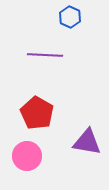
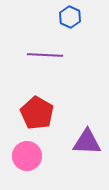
purple triangle: rotated 8 degrees counterclockwise
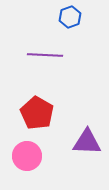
blue hexagon: rotated 15 degrees clockwise
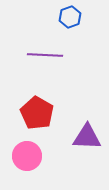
purple triangle: moved 5 px up
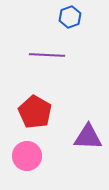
purple line: moved 2 px right
red pentagon: moved 2 px left, 1 px up
purple triangle: moved 1 px right
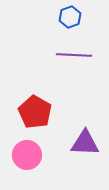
purple line: moved 27 px right
purple triangle: moved 3 px left, 6 px down
pink circle: moved 1 px up
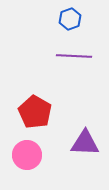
blue hexagon: moved 2 px down
purple line: moved 1 px down
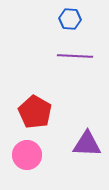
blue hexagon: rotated 25 degrees clockwise
purple line: moved 1 px right
purple triangle: moved 2 px right, 1 px down
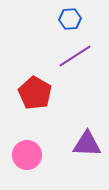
blue hexagon: rotated 10 degrees counterclockwise
purple line: rotated 36 degrees counterclockwise
red pentagon: moved 19 px up
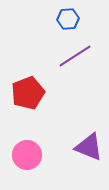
blue hexagon: moved 2 px left
red pentagon: moved 7 px left; rotated 20 degrees clockwise
purple triangle: moved 2 px right, 3 px down; rotated 20 degrees clockwise
